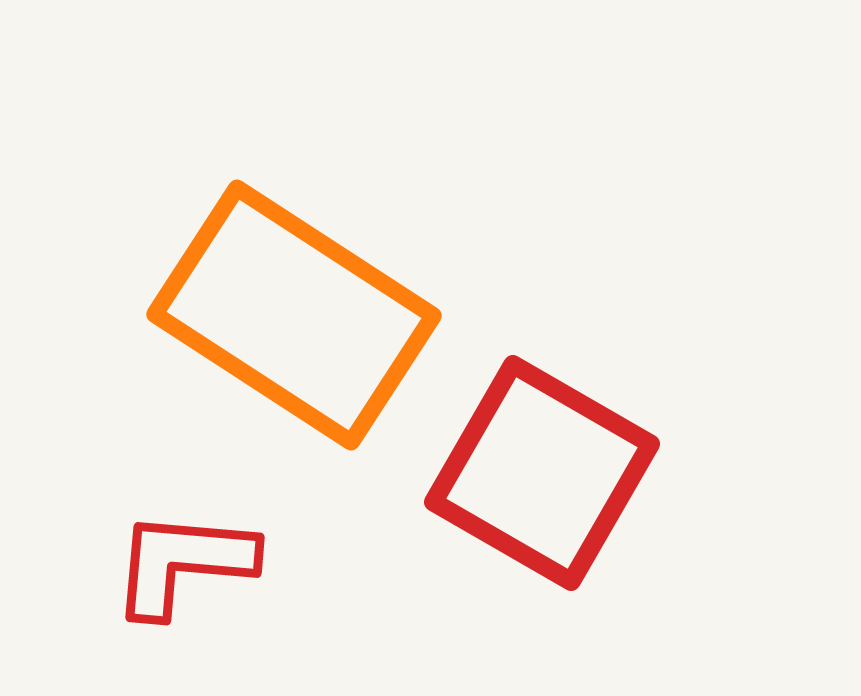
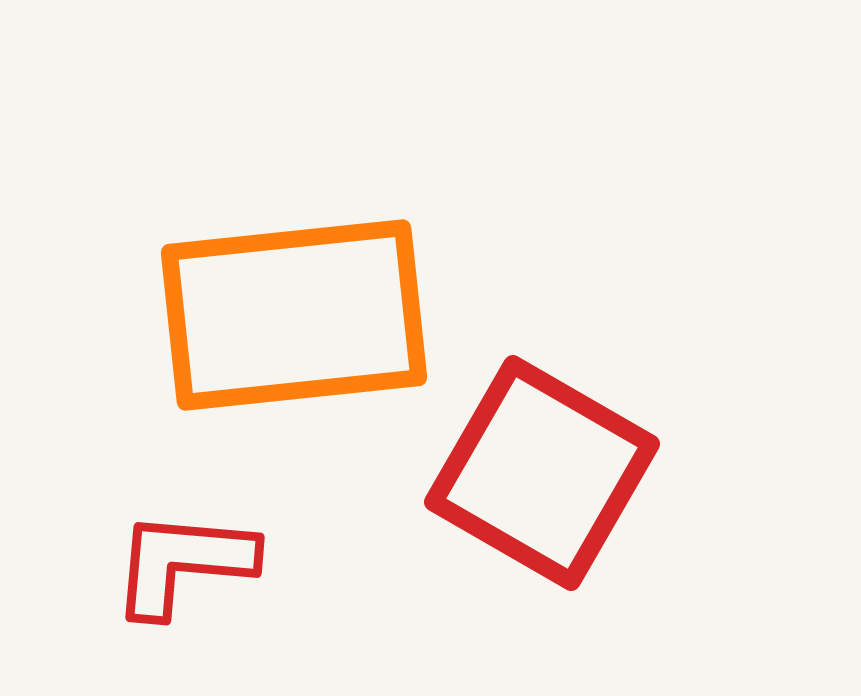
orange rectangle: rotated 39 degrees counterclockwise
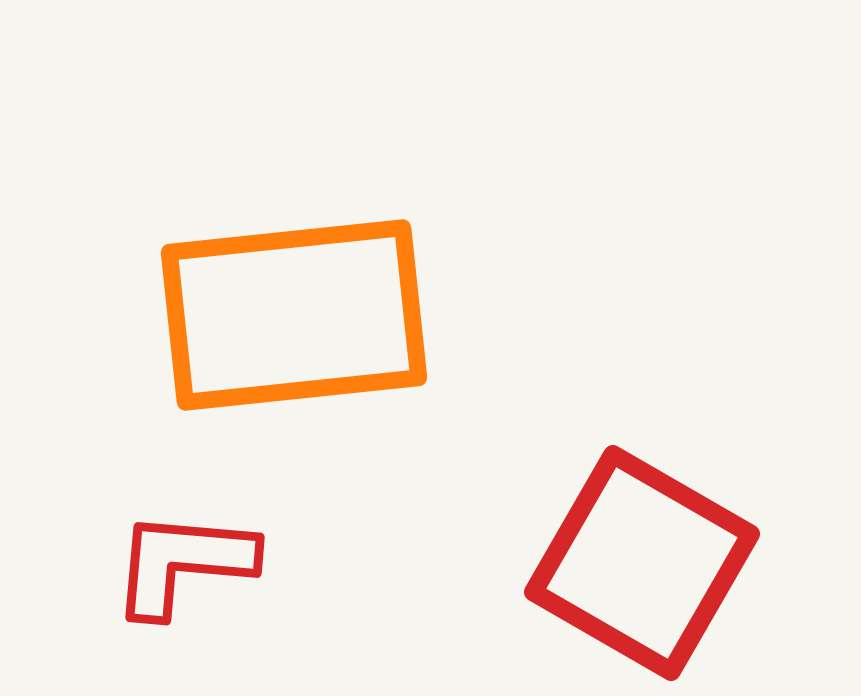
red square: moved 100 px right, 90 px down
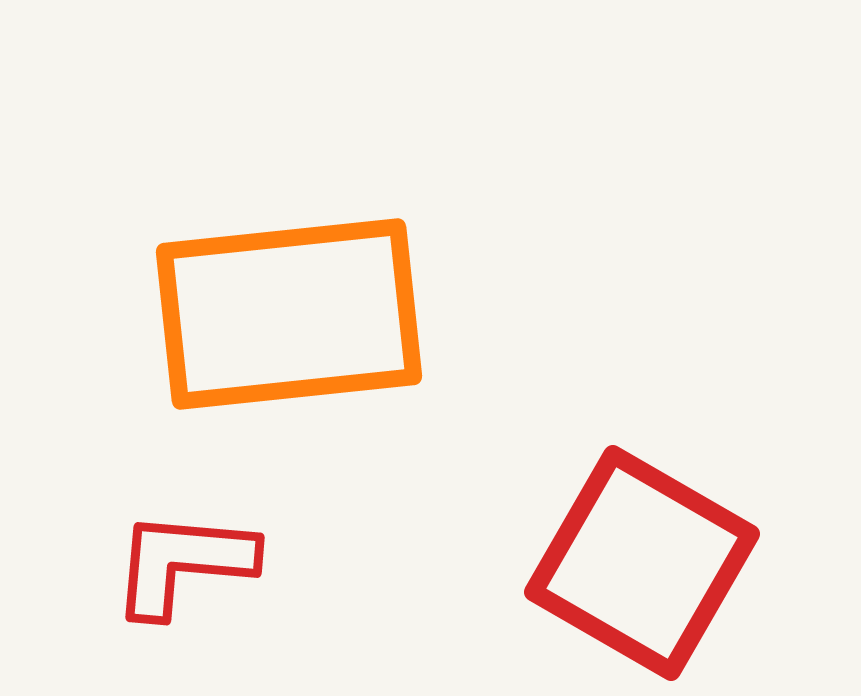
orange rectangle: moved 5 px left, 1 px up
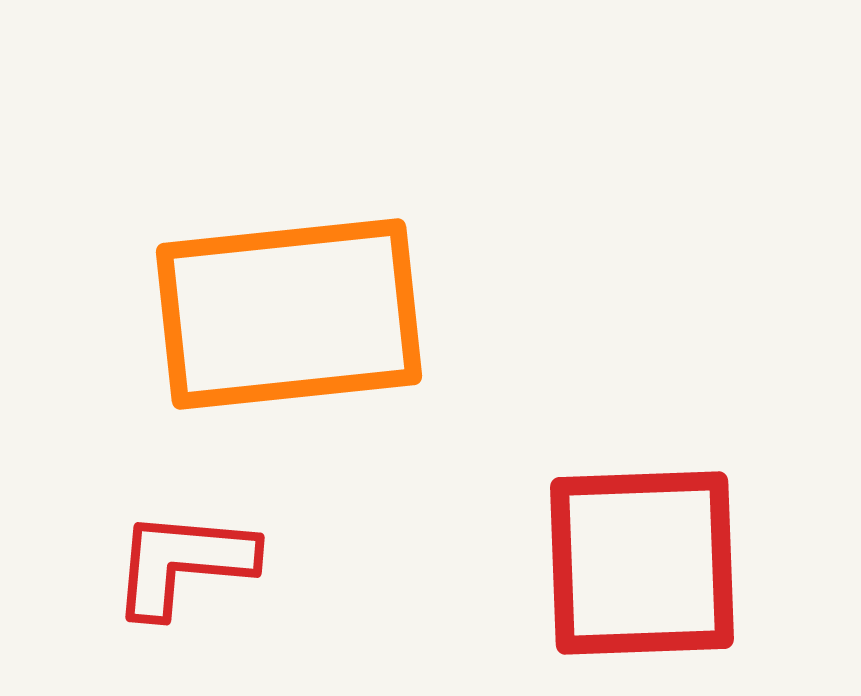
red square: rotated 32 degrees counterclockwise
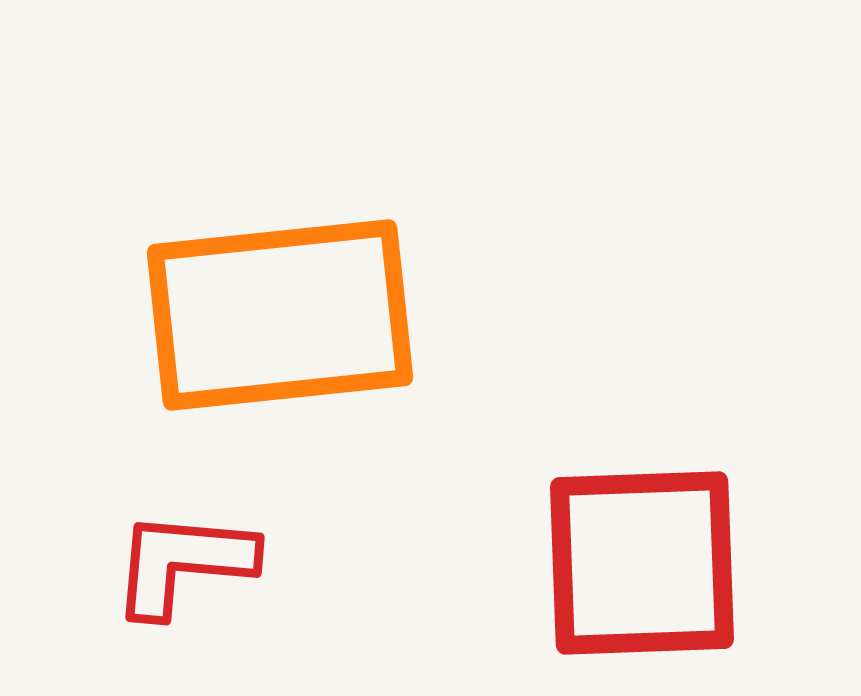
orange rectangle: moved 9 px left, 1 px down
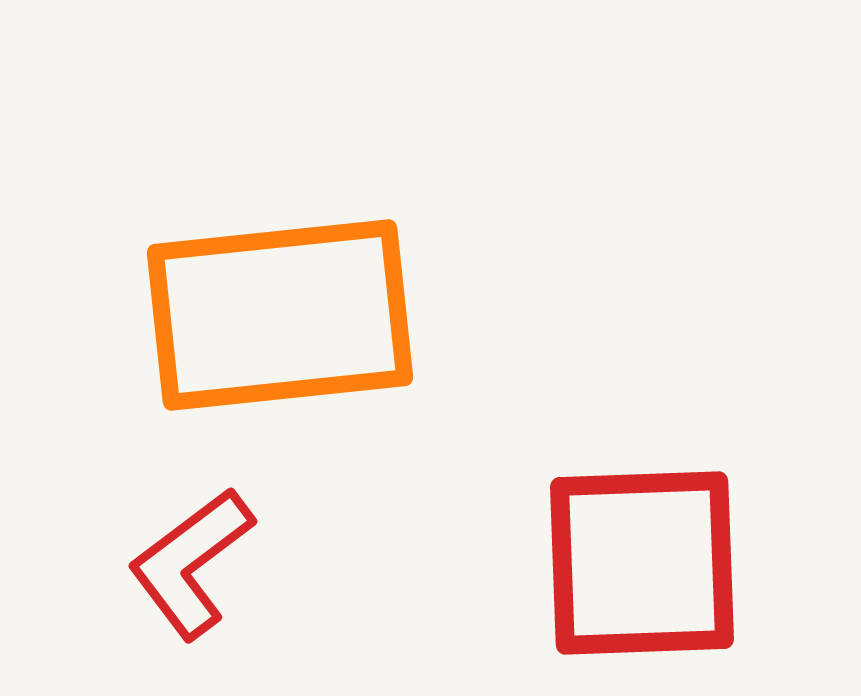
red L-shape: moved 8 px right; rotated 42 degrees counterclockwise
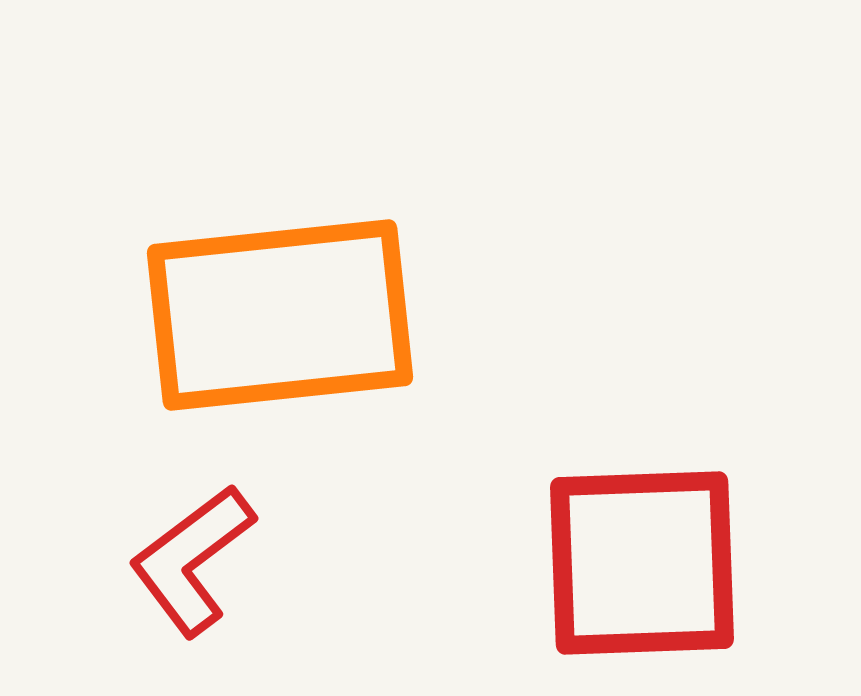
red L-shape: moved 1 px right, 3 px up
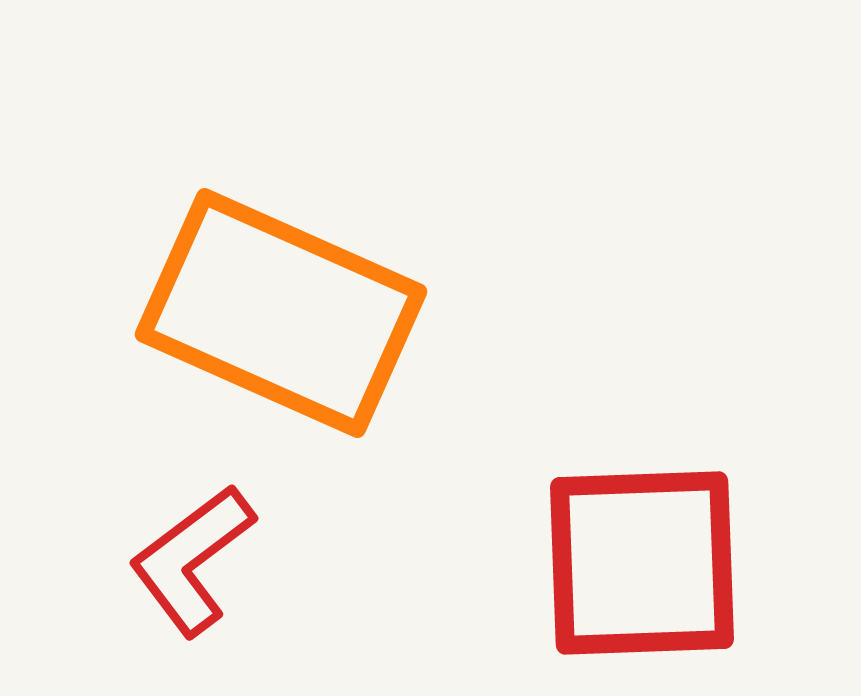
orange rectangle: moved 1 px right, 2 px up; rotated 30 degrees clockwise
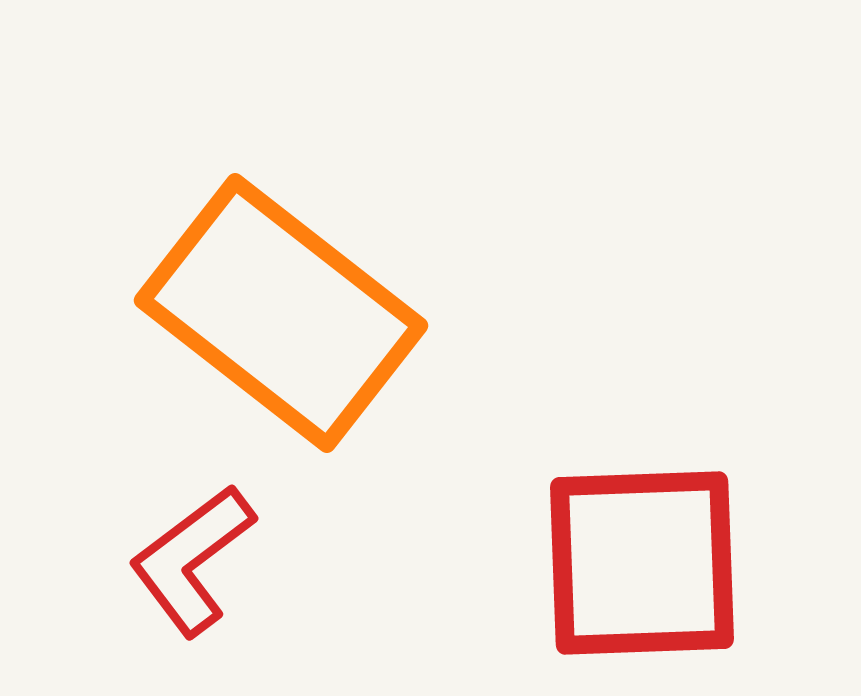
orange rectangle: rotated 14 degrees clockwise
